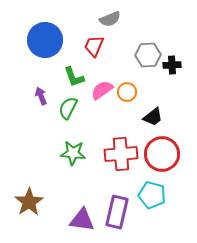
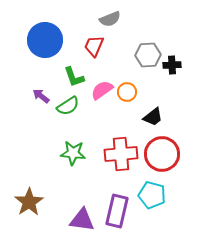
purple arrow: rotated 30 degrees counterclockwise
green semicircle: moved 2 px up; rotated 150 degrees counterclockwise
purple rectangle: moved 1 px up
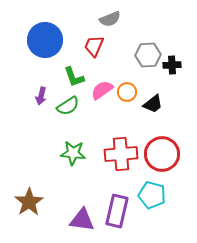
purple arrow: rotated 114 degrees counterclockwise
black trapezoid: moved 13 px up
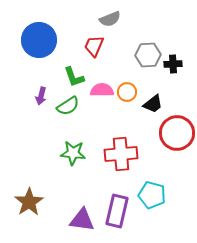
blue circle: moved 6 px left
black cross: moved 1 px right, 1 px up
pink semicircle: rotated 35 degrees clockwise
red circle: moved 15 px right, 21 px up
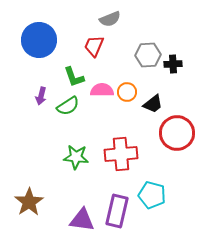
green star: moved 3 px right, 4 px down
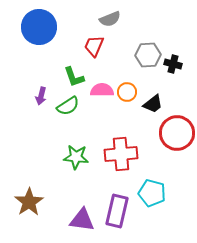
blue circle: moved 13 px up
black cross: rotated 18 degrees clockwise
cyan pentagon: moved 2 px up
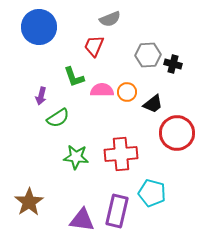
green semicircle: moved 10 px left, 12 px down
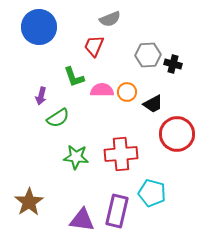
black trapezoid: rotated 10 degrees clockwise
red circle: moved 1 px down
